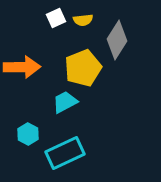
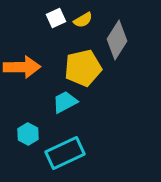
yellow semicircle: rotated 24 degrees counterclockwise
yellow pentagon: rotated 9 degrees clockwise
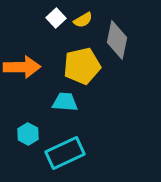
white square: rotated 18 degrees counterclockwise
gray diamond: rotated 21 degrees counterclockwise
yellow pentagon: moved 1 px left, 2 px up
cyan trapezoid: rotated 32 degrees clockwise
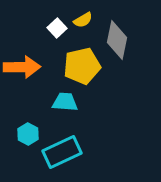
white square: moved 1 px right, 10 px down
cyan rectangle: moved 3 px left, 1 px up
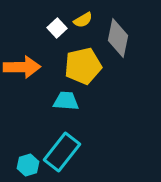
gray diamond: moved 1 px right, 2 px up
yellow pentagon: moved 1 px right
cyan trapezoid: moved 1 px right, 1 px up
cyan hexagon: moved 31 px down; rotated 15 degrees clockwise
cyan rectangle: rotated 27 degrees counterclockwise
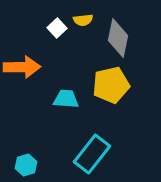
yellow semicircle: rotated 24 degrees clockwise
yellow pentagon: moved 28 px right, 19 px down
cyan trapezoid: moved 2 px up
cyan rectangle: moved 30 px right, 2 px down
cyan hexagon: moved 2 px left
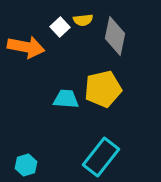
white square: moved 3 px right, 1 px up
gray diamond: moved 3 px left, 2 px up
orange arrow: moved 4 px right, 20 px up; rotated 12 degrees clockwise
yellow pentagon: moved 8 px left, 4 px down
cyan rectangle: moved 9 px right, 3 px down
